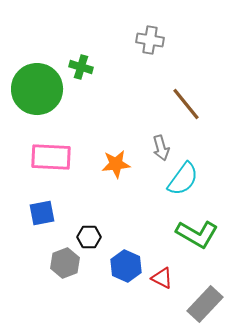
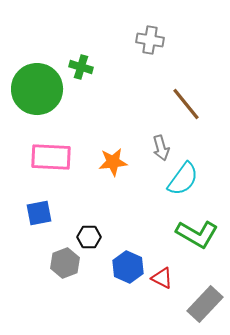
orange star: moved 3 px left, 2 px up
blue square: moved 3 px left
blue hexagon: moved 2 px right, 1 px down
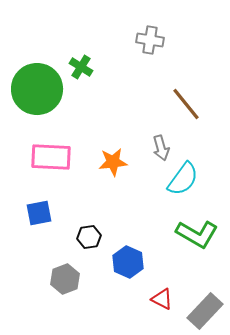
green cross: rotated 15 degrees clockwise
black hexagon: rotated 10 degrees counterclockwise
gray hexagon: moved 16 px down
blue hexagon: moved 5 px up
red triangle: moved 21 px down
gray rectangle: moved 7 px down
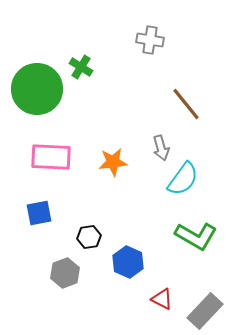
green L-shape: moved 1 px left, 2 px down
gray hexagon: moved 6 px up
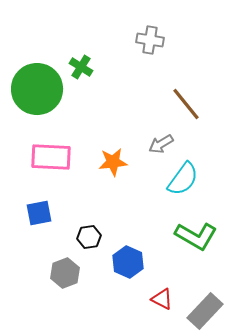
gray arrow: moved 4 px up; rotated 75 degrees clockwise
